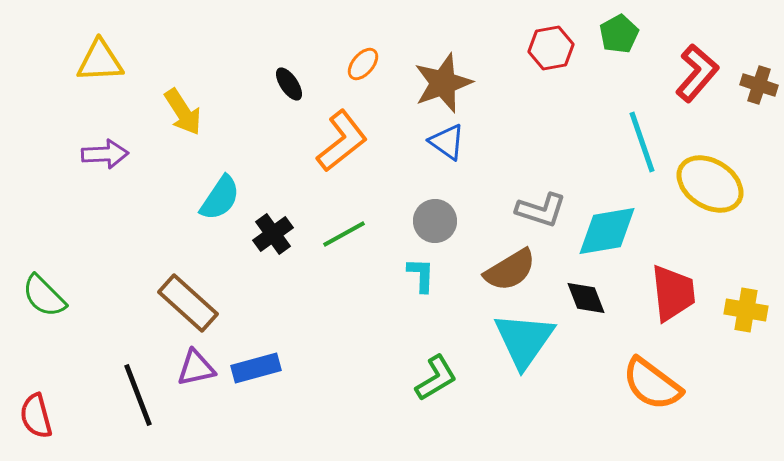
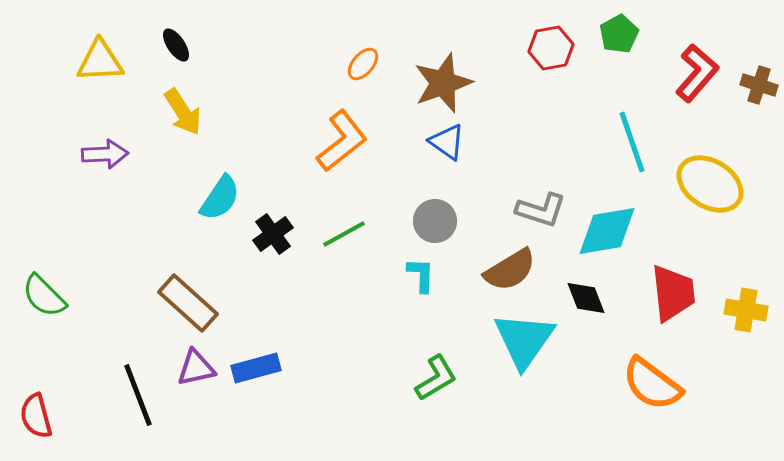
black ellipse: moved 113 px left, 39 px up
cyan line: moved 10 px left
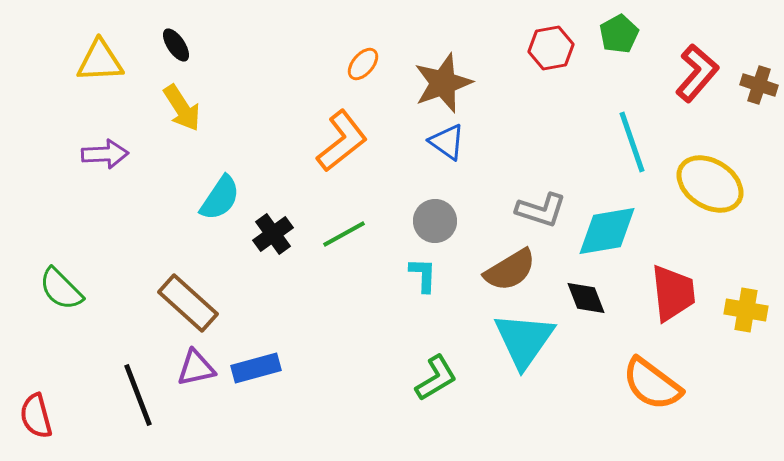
yellow arrow: moved 1 px left, 4 px up
cyan L-shape: moved 2 px right
green semicircle: moved 17 px right, 7 px up
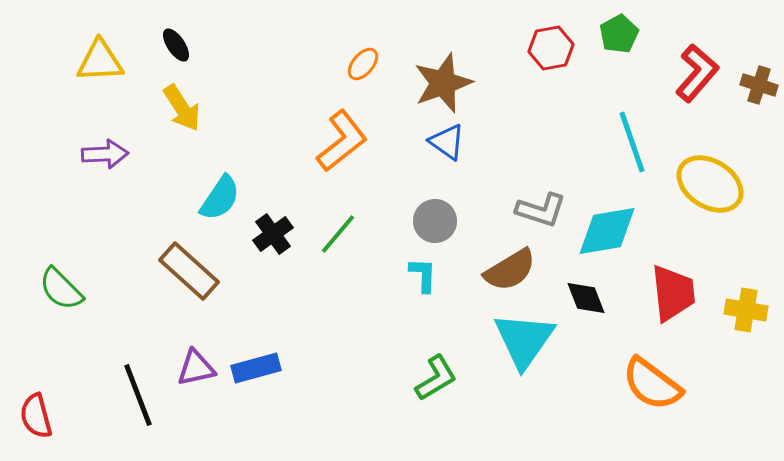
green line: moved 6 px left; rotated 21 degrees counterclockwise
brown rectangle: moved 1 px right, 32 px up
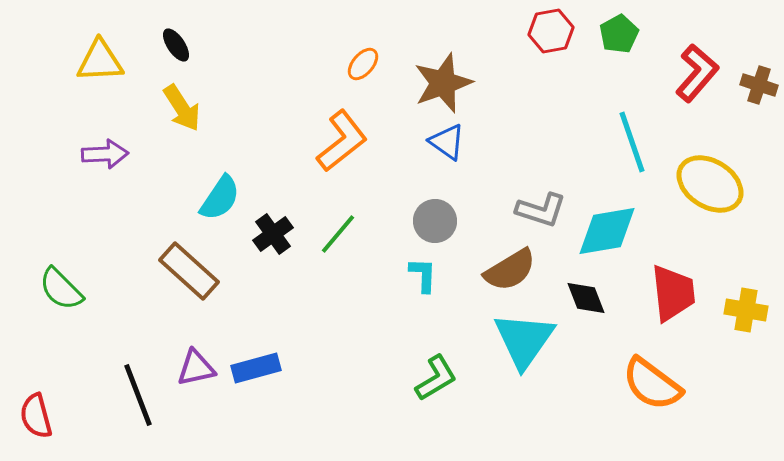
red hexagon: moved 17 px up
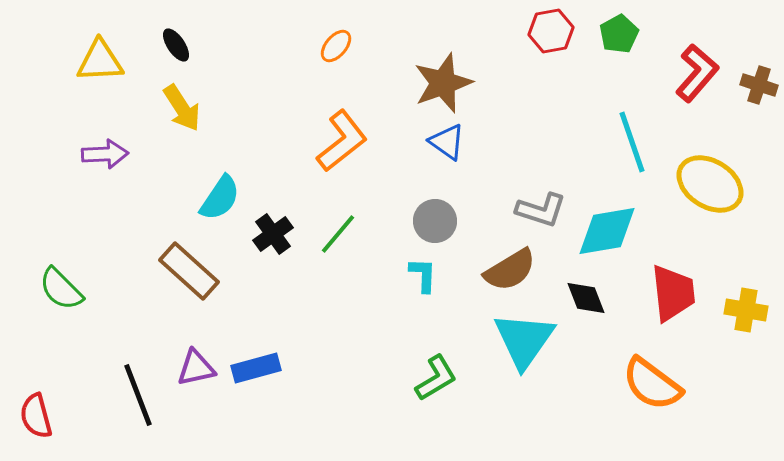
orange ellipse: moved 27 px left, 18 px up
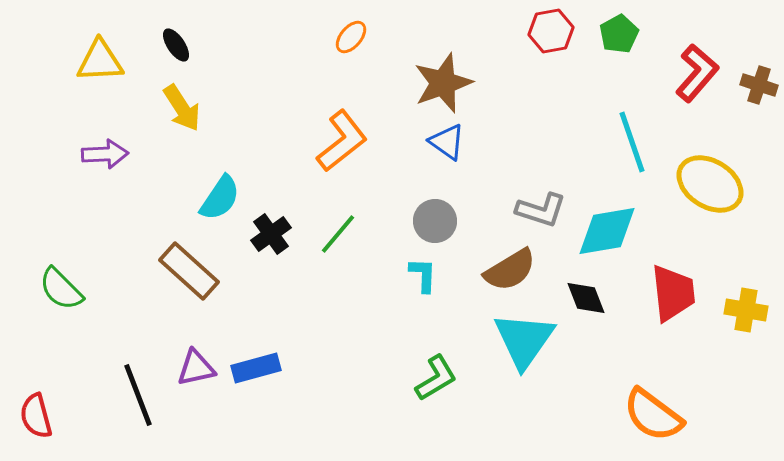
orange ellipse: moved 15 px right, 9 px up
black cross: moved 2 px left
orange semicircle: moved 1 px right, 31 px down
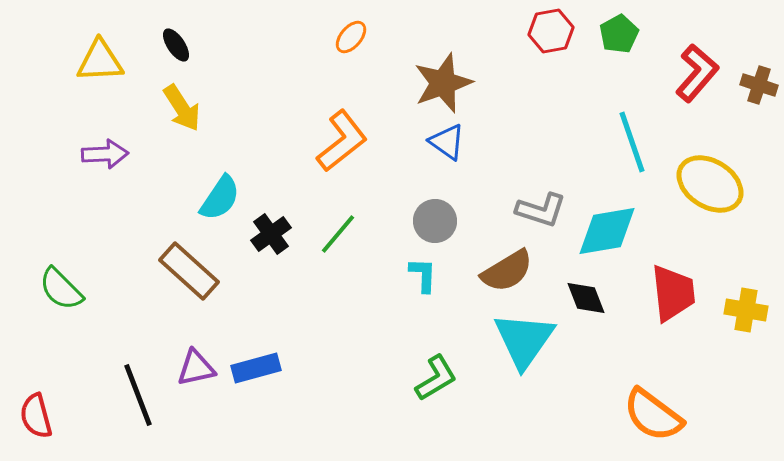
brown semicircle: moved 3 px left, 1 px down
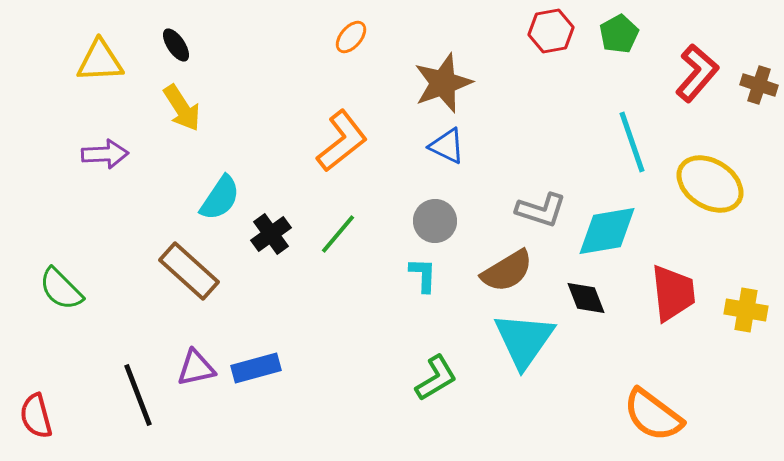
blue triangle: moved 4 px down; rotated 9 degrees counterclockwise
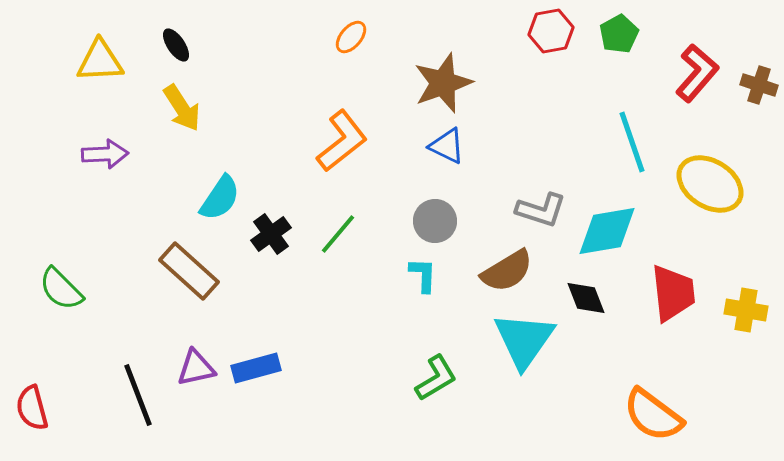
red semicircle: moved 4 px left, 8 px up
